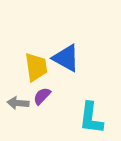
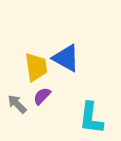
gray arrow: moved 1 px left, 1 px down; rotated 40 degrees clockwise
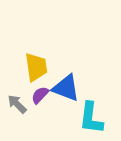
blue triangle: moved 30 px down; rotated 8 degrees counterclockwise
purple semicircle: moved 2 px left, 1 px up
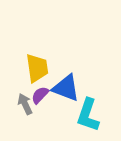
yellow trapezoid: moved 1 px right, 1 px down
gray arrow: moved 8 px right; rotated 20 degrees clockwise
cyan L-shape: moved 3 px left, 3 px up; rotated 12 degrees clockwise
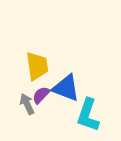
yellow trapezoid: moved 2 px up
purple semicircle: moved 1 px right
gray arrow: moved 2 px right
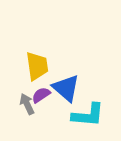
blue triangle: rotated 20 degrees clockwise
purple semicircle: rotated 12 degrees clockwise
cyan L-shape: rotated 104 degrees counterclockwise
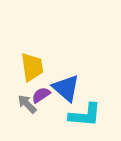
yellow trapezoid: moved 5 px left, 1 px down
gray arrow: rotated 20 degrees counterclockwise
cyan L-shape: moved 3 px left
